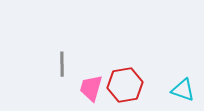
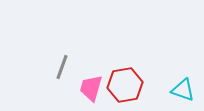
gray line: moved 3 px down; rotated 20 degrees clockwise
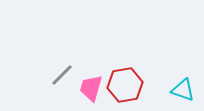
gray line: moved 8 px down; rotated 25 degrees clockwise
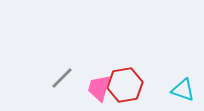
gray line: moved 3 px down
pink trapezoid: moved 8 px right
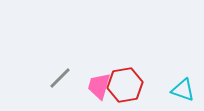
gray line: moved 2 px left
pink trapezoid: moved 2 px up
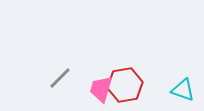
pink trapezoid: moved 2 px right, 3 px down
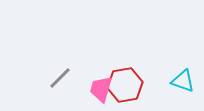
cyan triangle: moved 9 px up
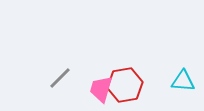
cyan triangle: rotated 15 degrees counterclockwise
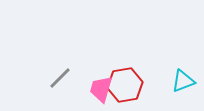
cyan triangle: rotated 25 degrees counterclockwise
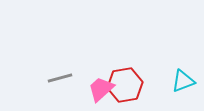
gray line: rotated 30 degrees clockwise
pink trapezoid: rotated 32 degrees clockwise
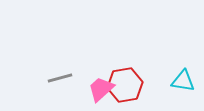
cyan triangle: rotated 30 degrees clockwise
